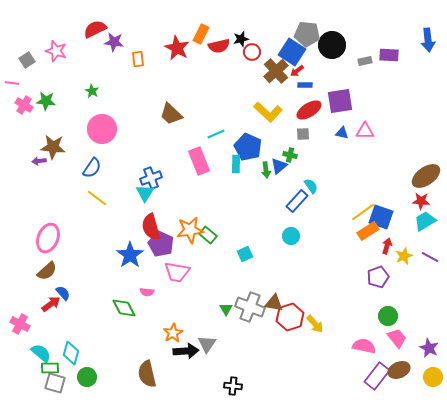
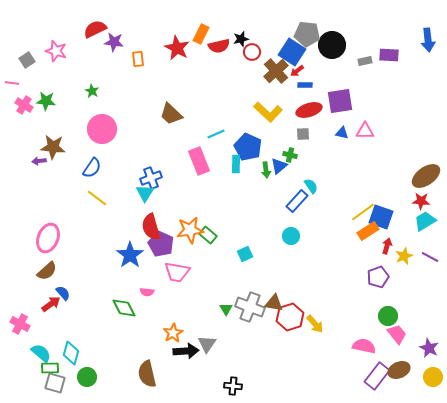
red ellipse at (309, 110): rotated 15 degrees clockwise
pink trapezoid at (397, 338): moved 4 px up
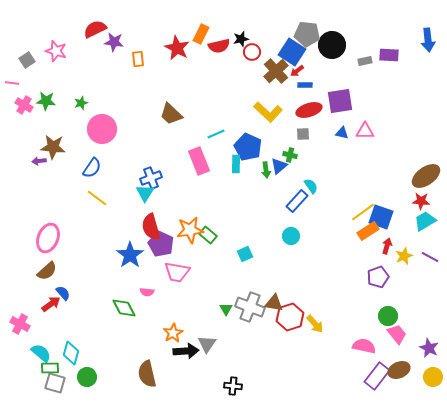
green star at (92, 91): moved 11 px left, 12 px down; rotated 24 degrees clockwise
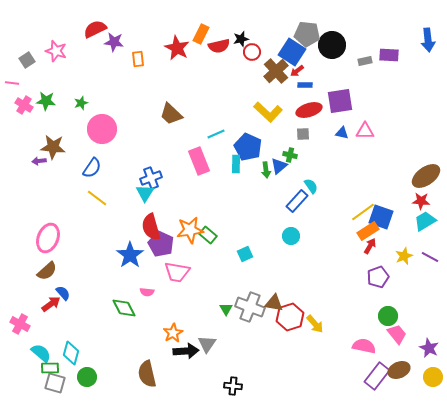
red arrow at (387, 246): moved 17 px left; rotated 14 degrees clockwise
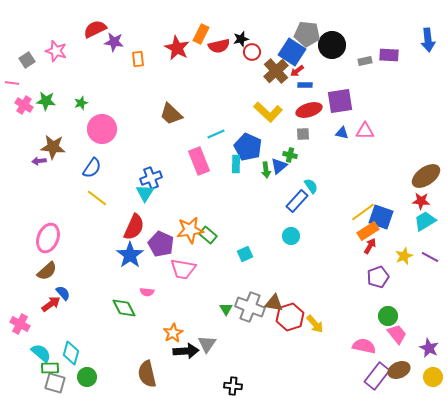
red semicircle at (151, 227): moved 17 px left; rotated 140 degrees counterclockwise
pink trapezoid at (177, 272): moved 6 px right, 3 px up
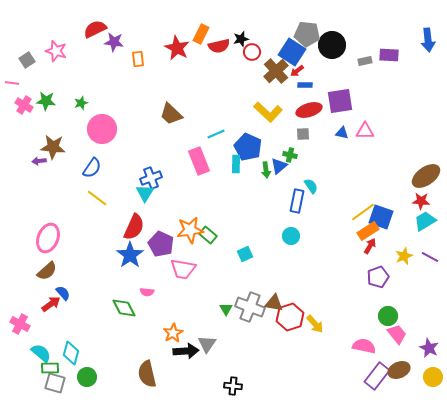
blue rectangle at (297, 201): rotated 30 degrees counterclockwise
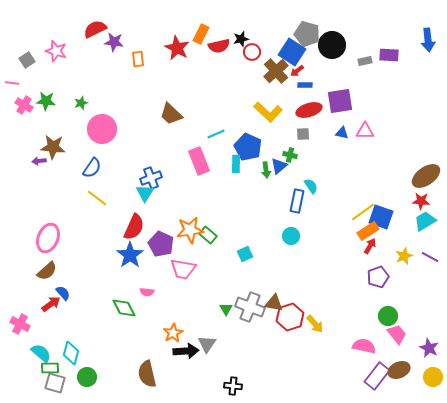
gray pentagon at (307, 34): rotated 10 degrees clockwise
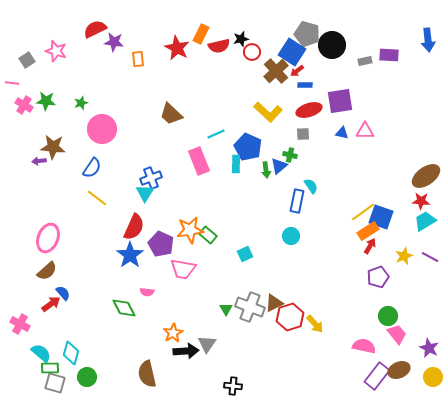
brown triangle at (274, 303): rotated 36 degrees counterclockwise
